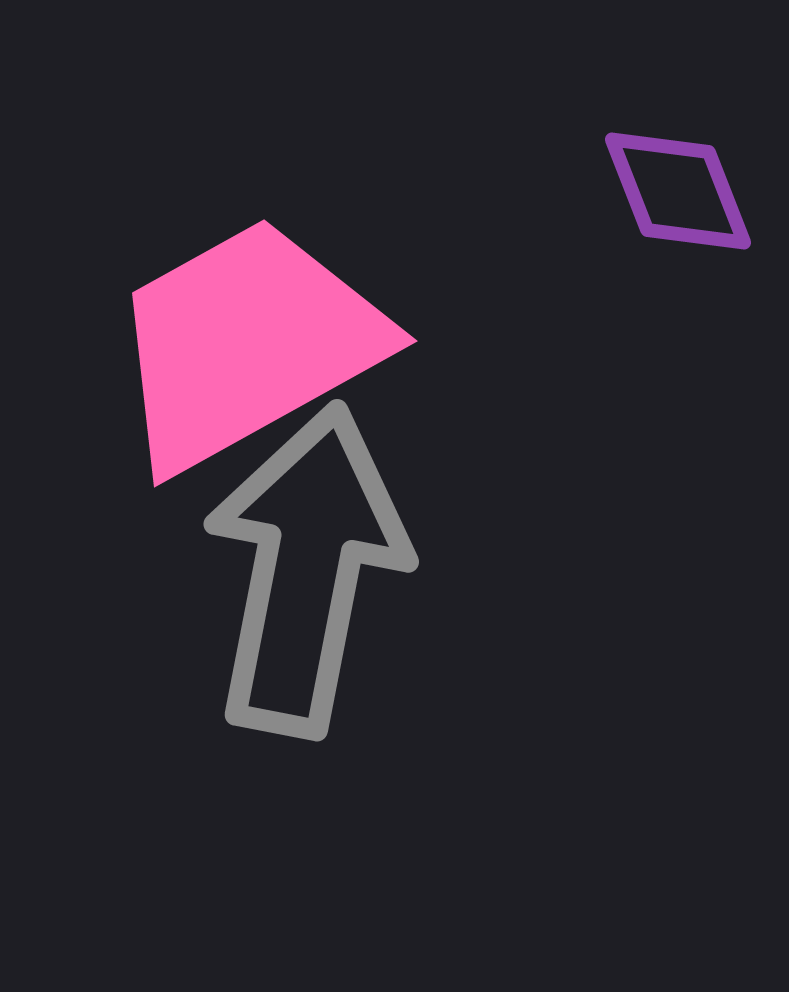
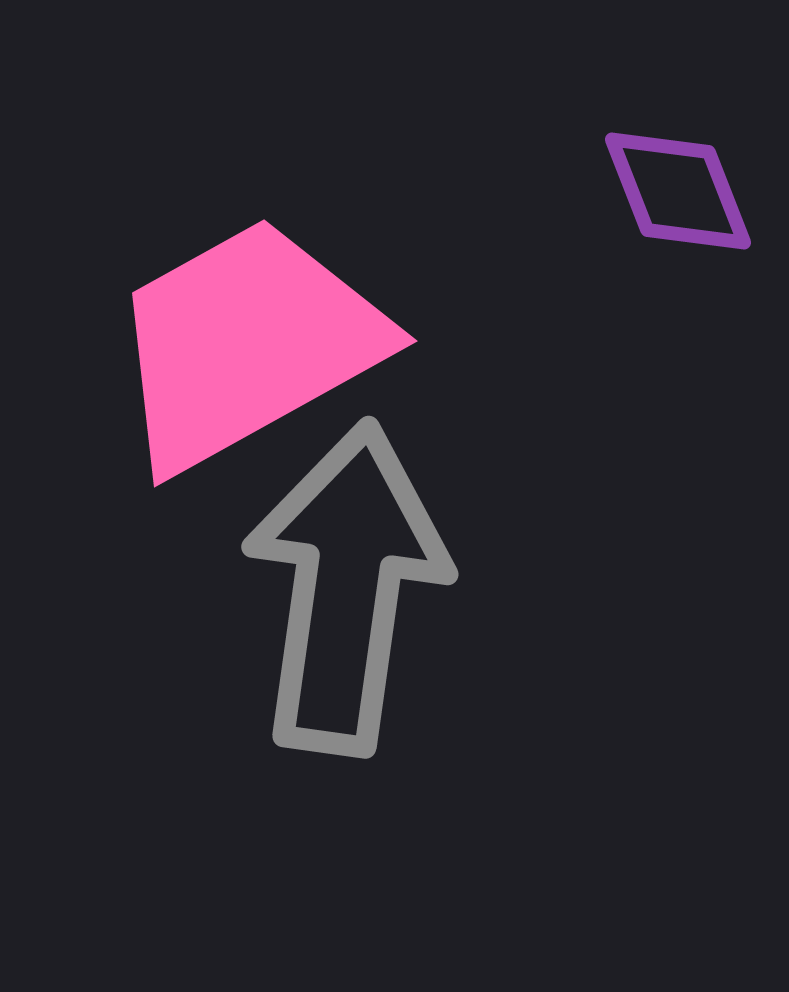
gray arrow: moved 40 px right, 18 px down; rotated 3 degrees counterclockwise
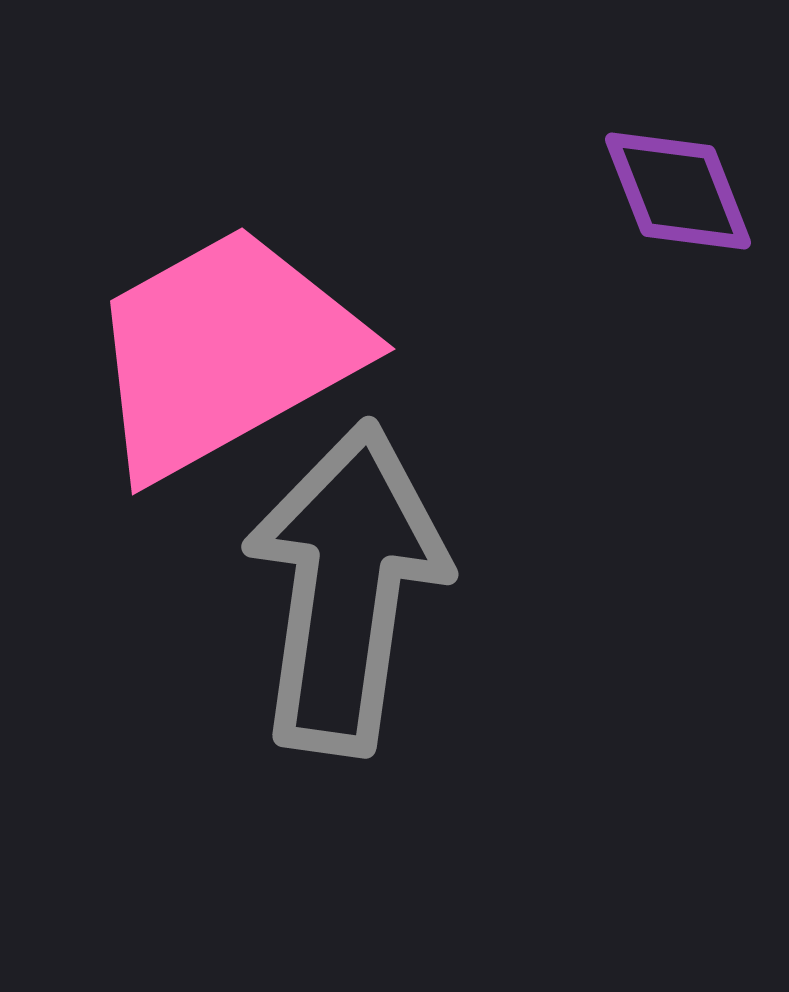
pink trapezoid: moved 22 px left, 8 px down
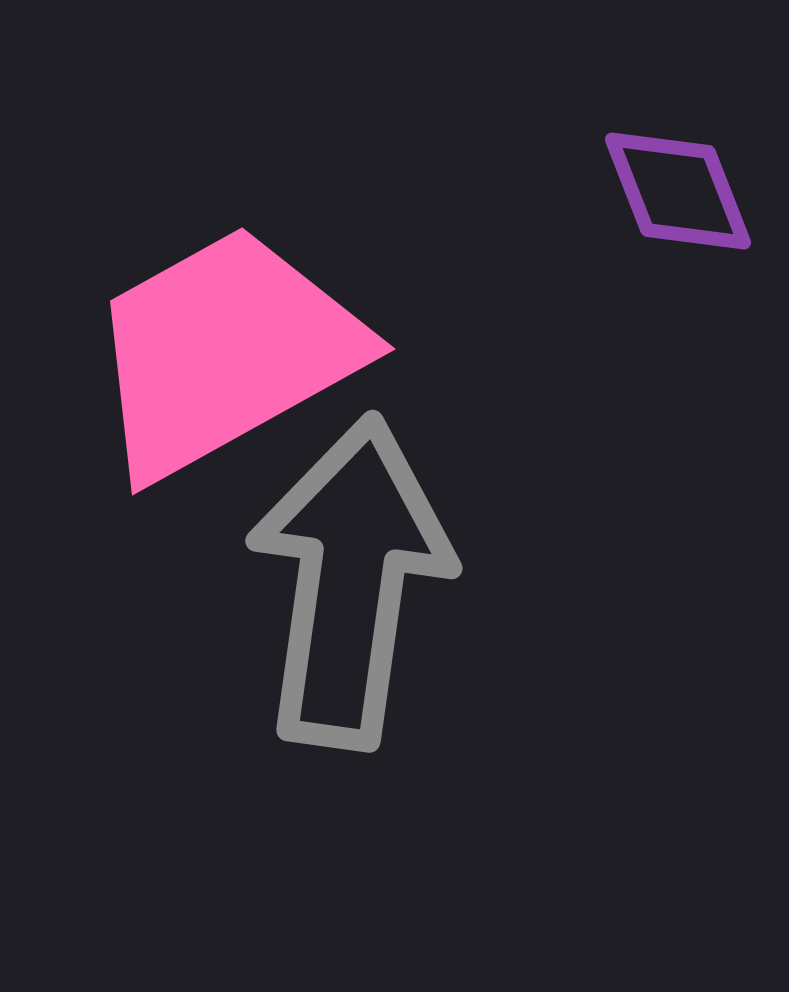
gray arrow: moved 4 px right, 6 px up
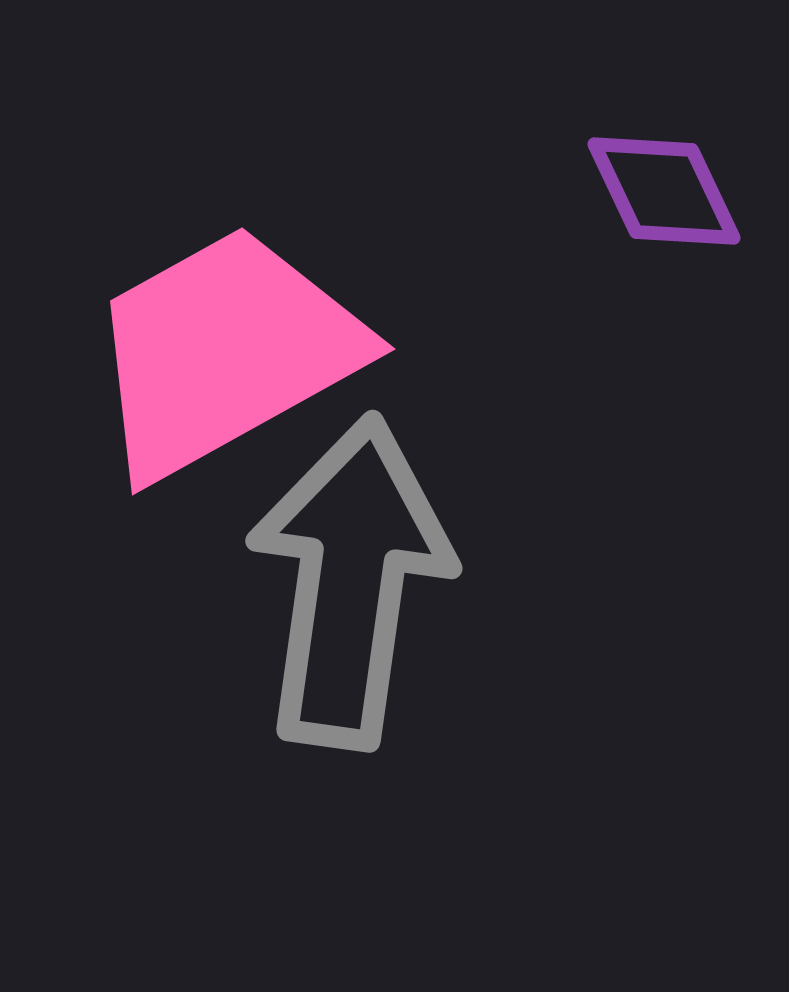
purple diamond: moved 14 px left; rotated 4 degrees counterclockwise
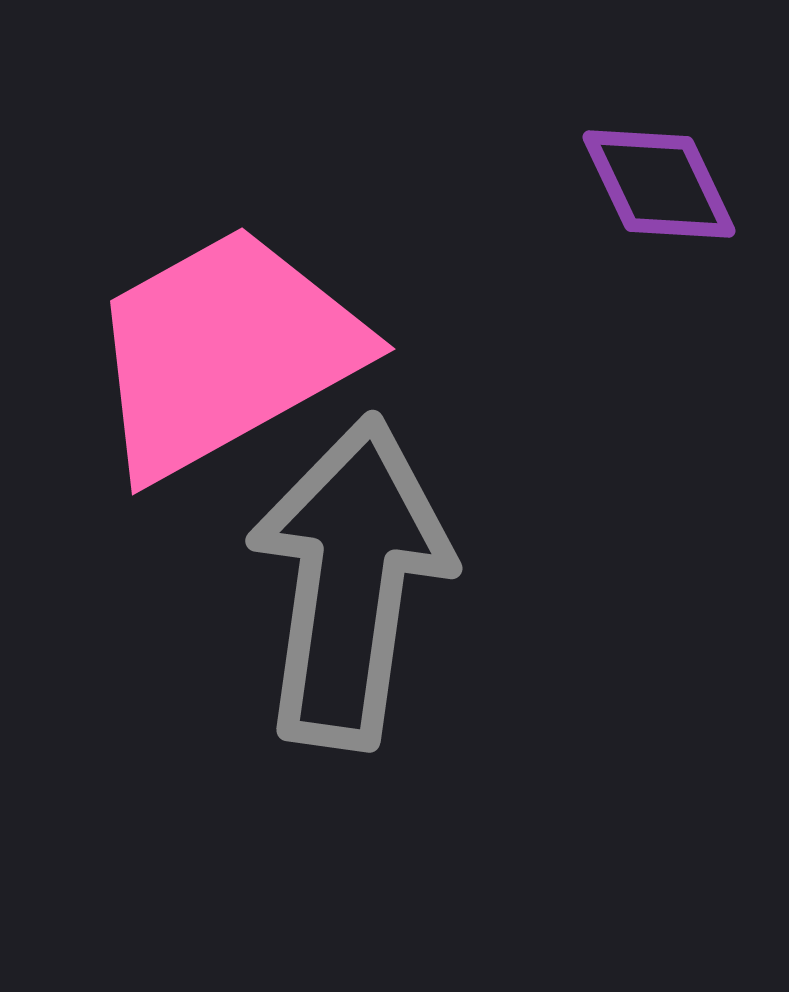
purple diamond: moved 5 px left, 7 px up
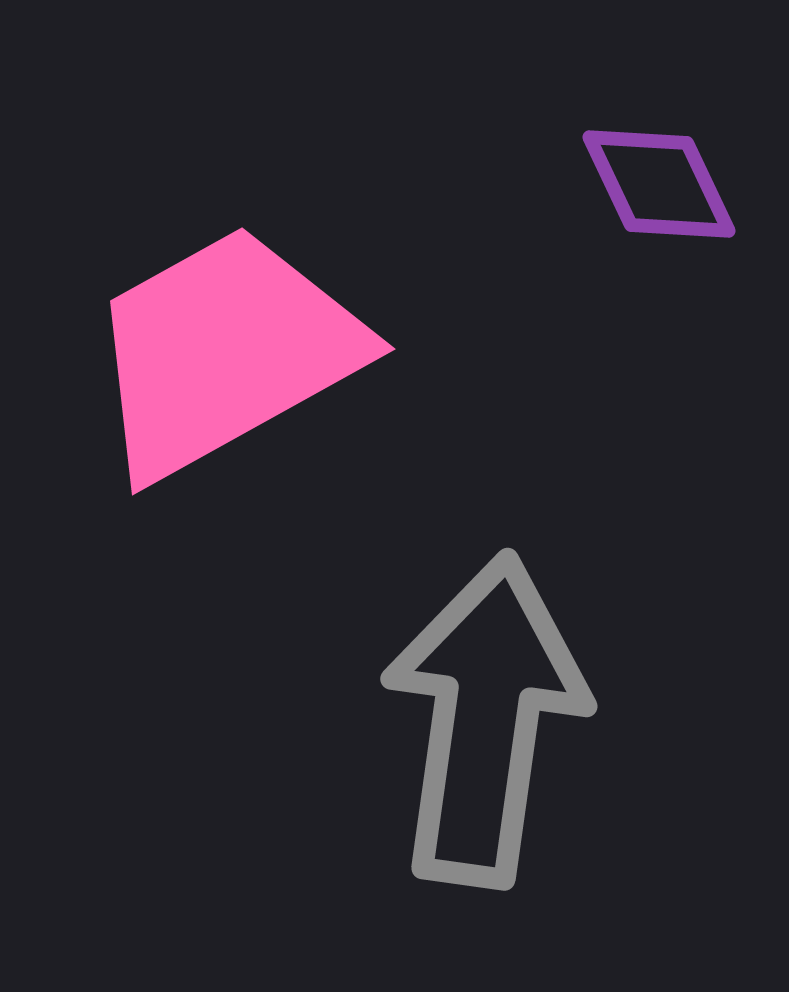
gray arrow: moved 135 px right, 138 px down
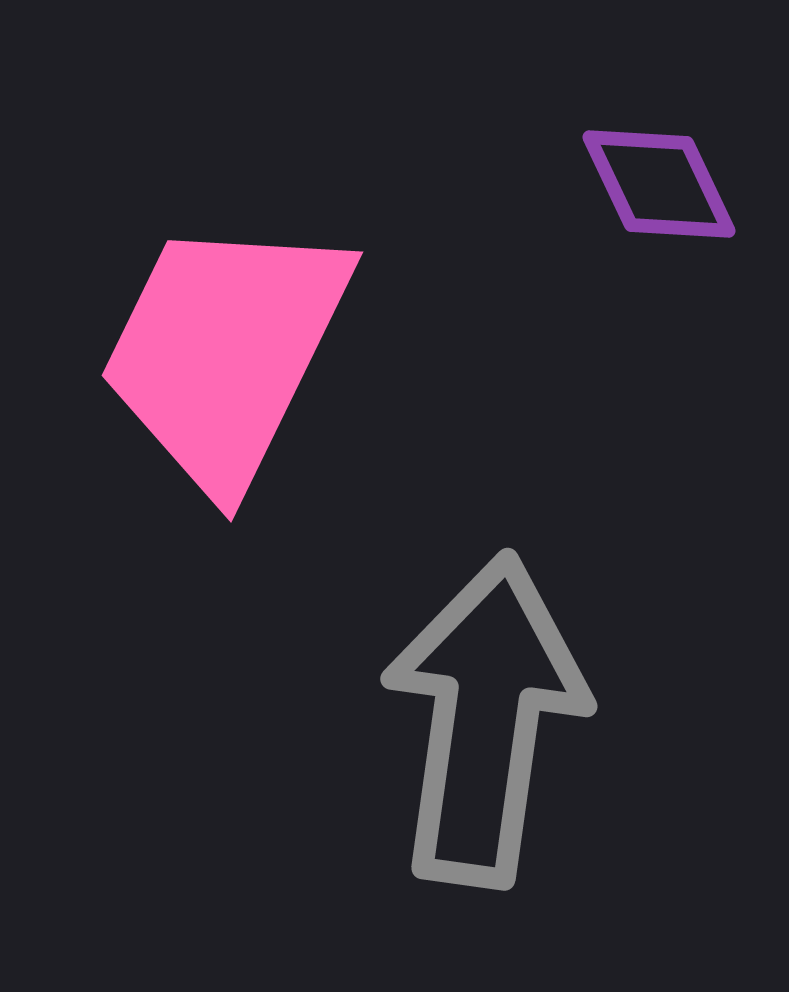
pink trapezoid: rotated 35 degrees counterclockwise
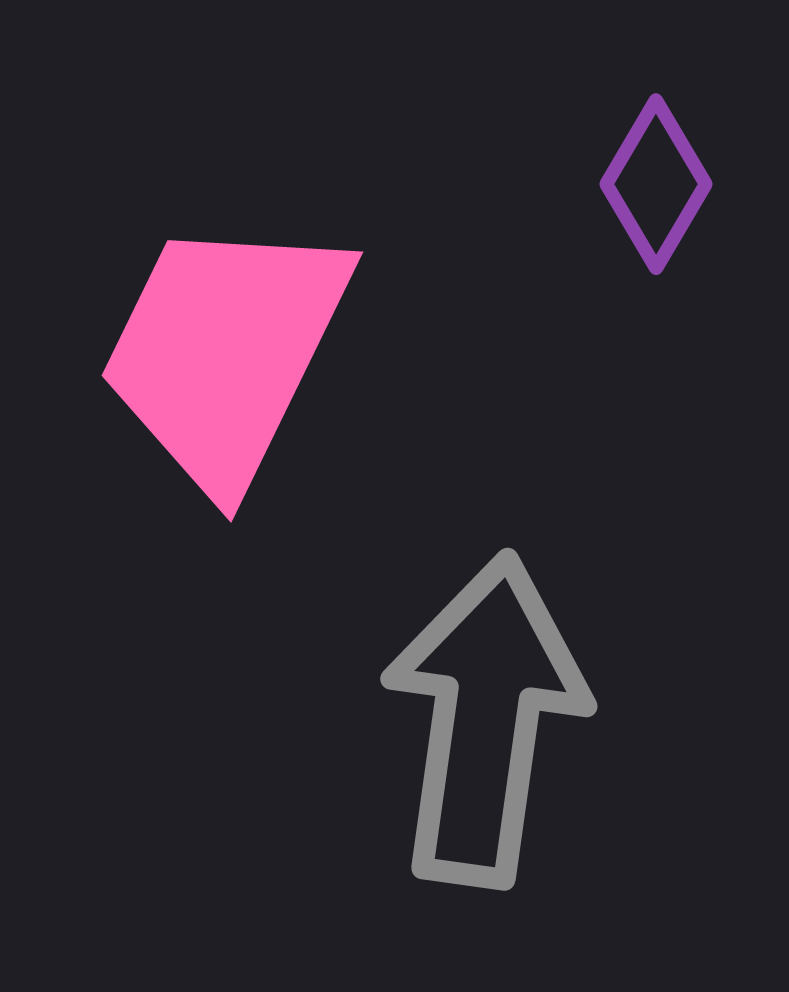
purple diamond: moved 3 px left; rotated 56 degrees clockwise
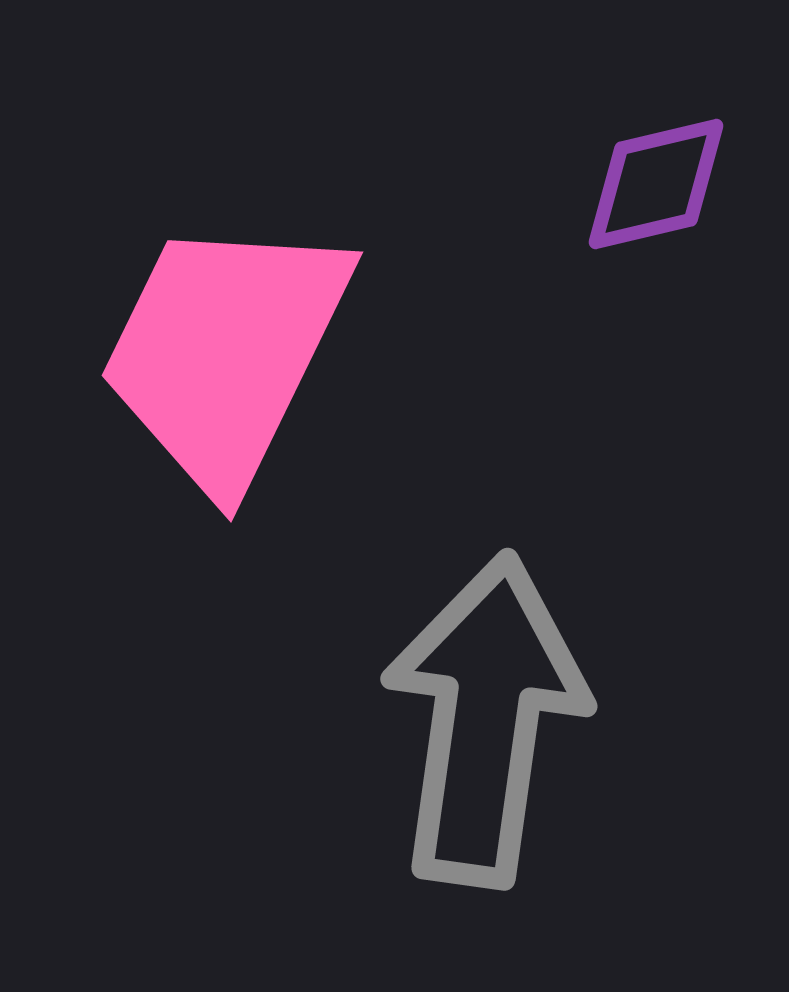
purple diamond: rotated 46 degrees clockwise
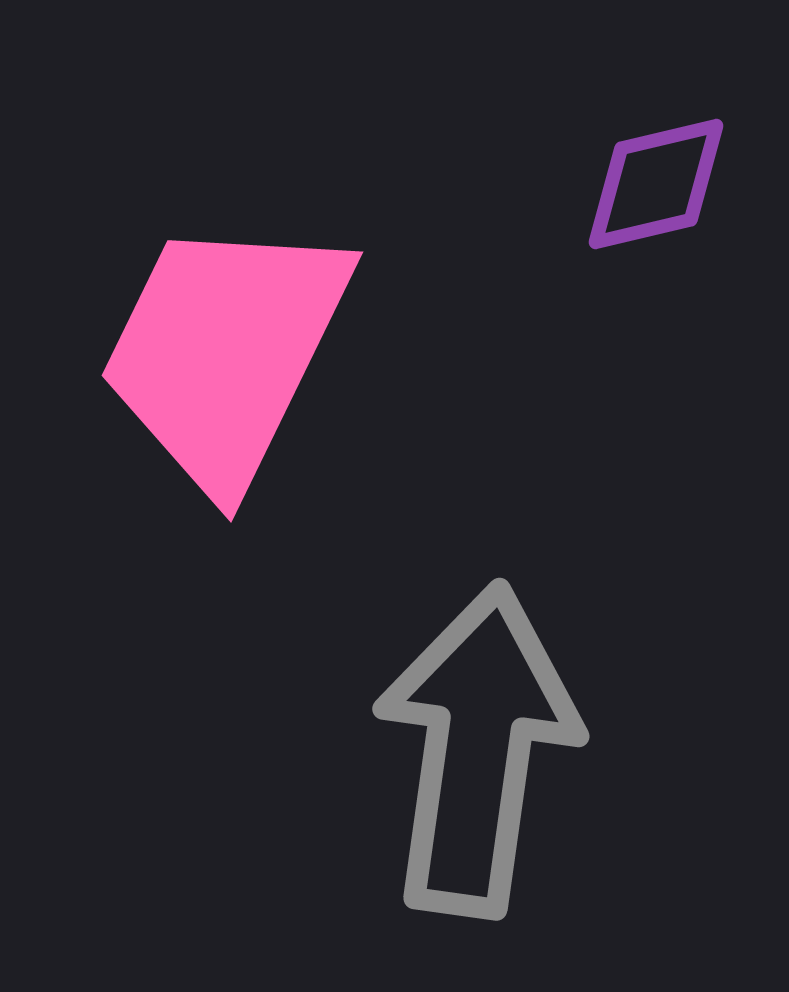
gray arrow: moved 8 px left, 30 px down
